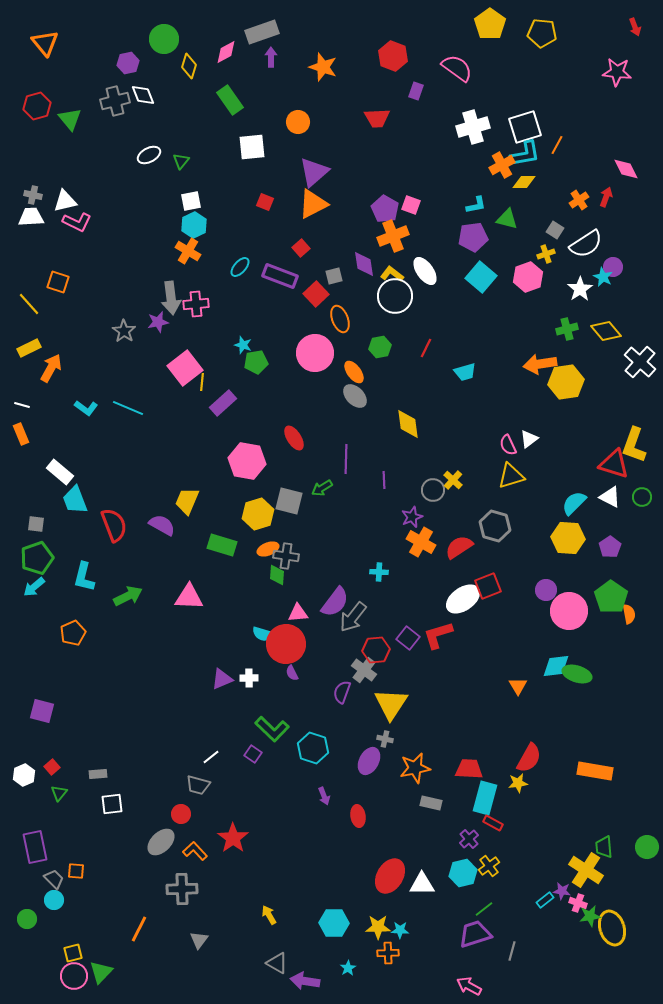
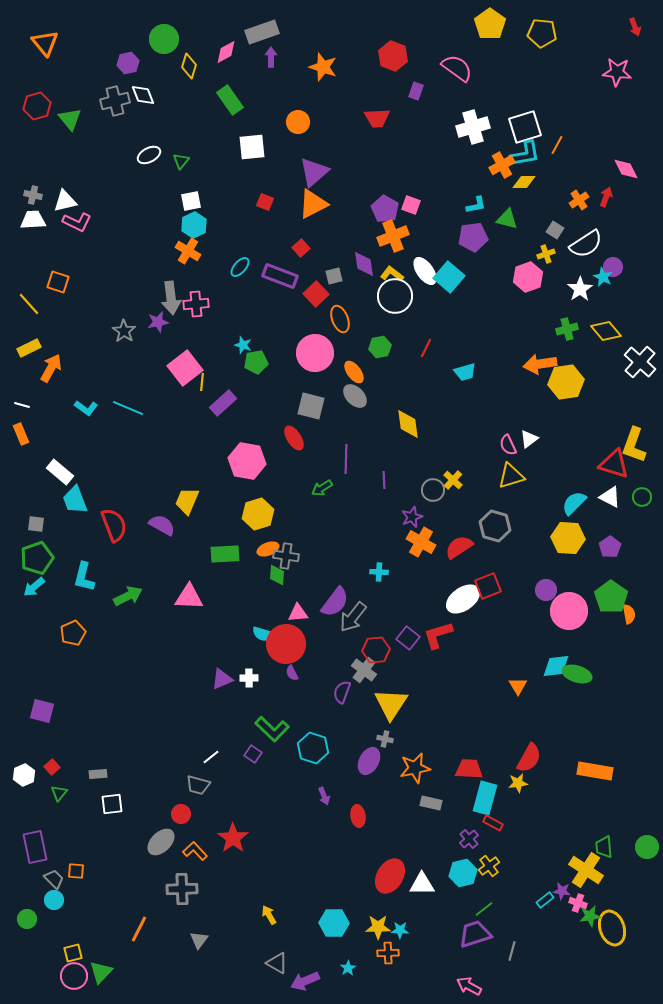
white trapezoid at (31, 217): moved 2 px right, 3 px down
cyan square at (481, 277): moved 32 px left
gray square at (289, 501): moved 22 px right, 95 px up
green rectangle at (222, 545): moved 3 px right, 9 px down; rotated 20 degrees counterclockwise
purple arrow at (305, 981): rotated 32 degrees counterclockwise
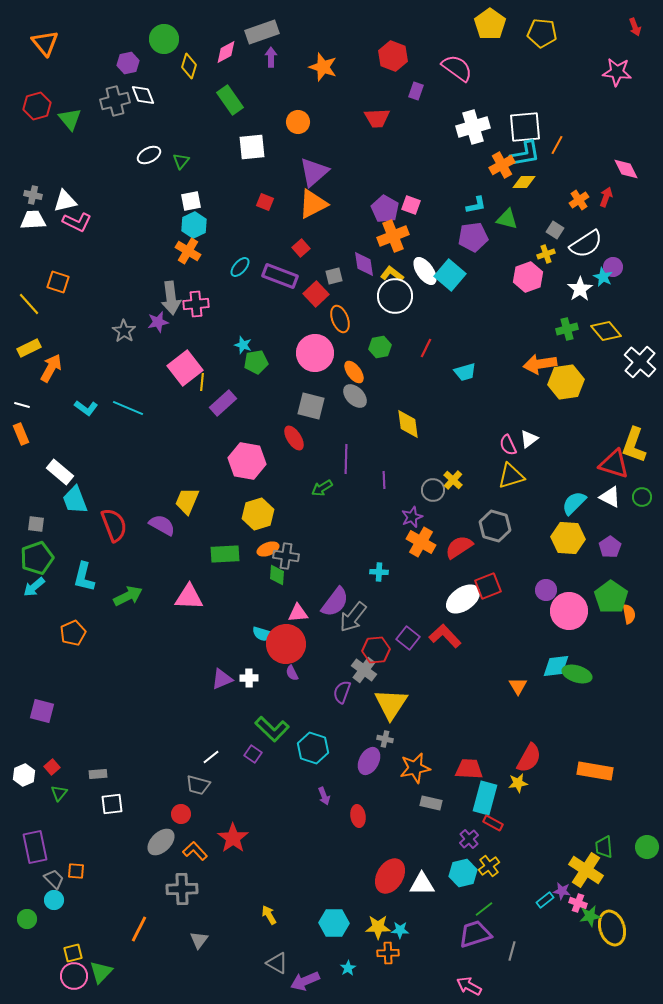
white square at (525, 127): rotated 12 degrees clockwise
cyan square at (449, 277): moved 1 px right, 2 px up
red L-shape at (438, 635): moved 7 px right, 1 px down; rotated 64 degrees clockwise
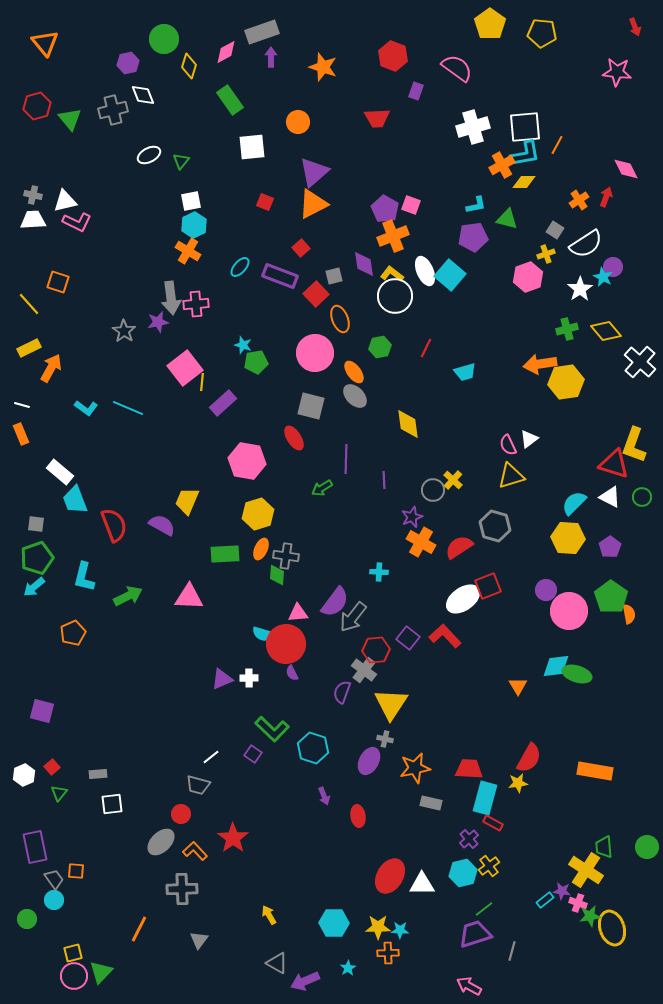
gray cross at (115, 101): moved 2 px left, 9 px down
white ellipse at (425, 271): rotated 12 degrees clockwise
orange ellipse at (268, 549): moved 7 px left; rotated 45 degrees counterclockwise
gray trapezoid at (54, 879): rotated 10 degrees clockwise
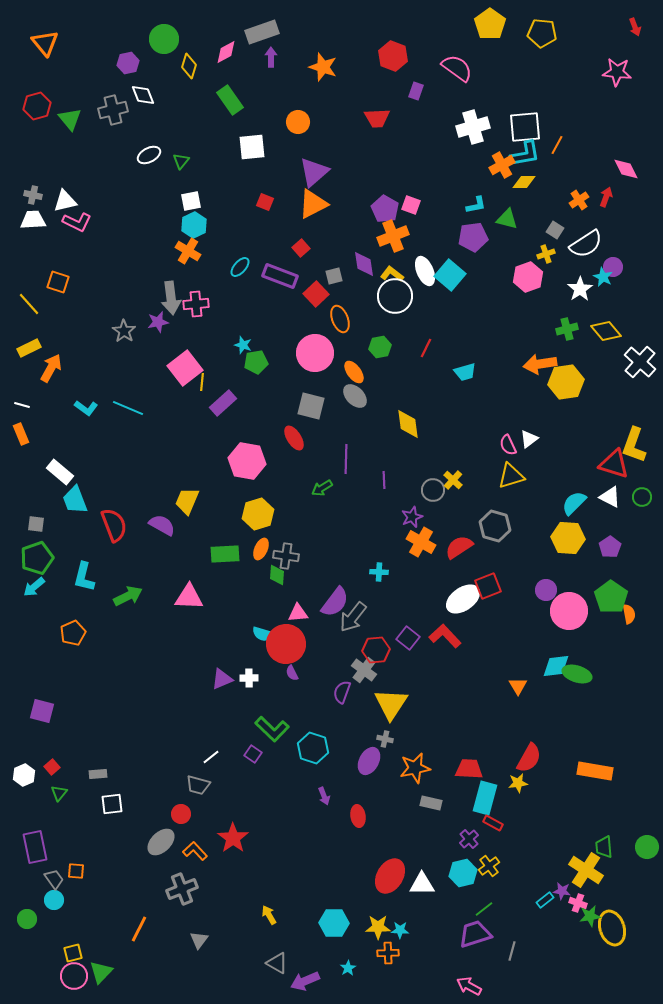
gray cross at (182, 889): rotated 20 degrees counterclockwise
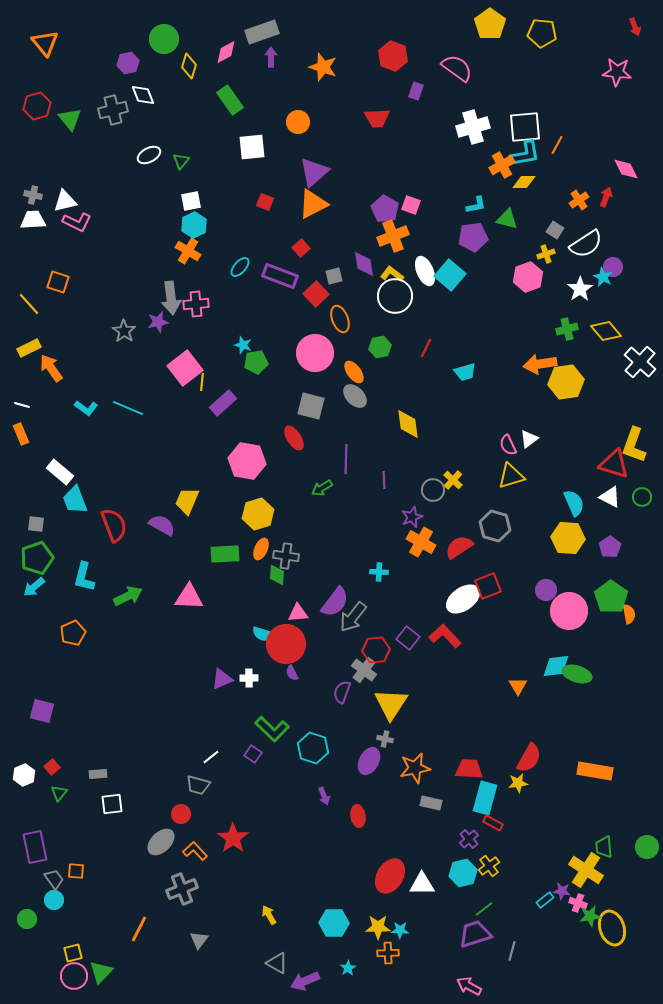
orange arrow at (51, 368): rotated 64 degrees counterclockwise
cyan semicircle at (574, 503): rotated 112 degrees clockwise
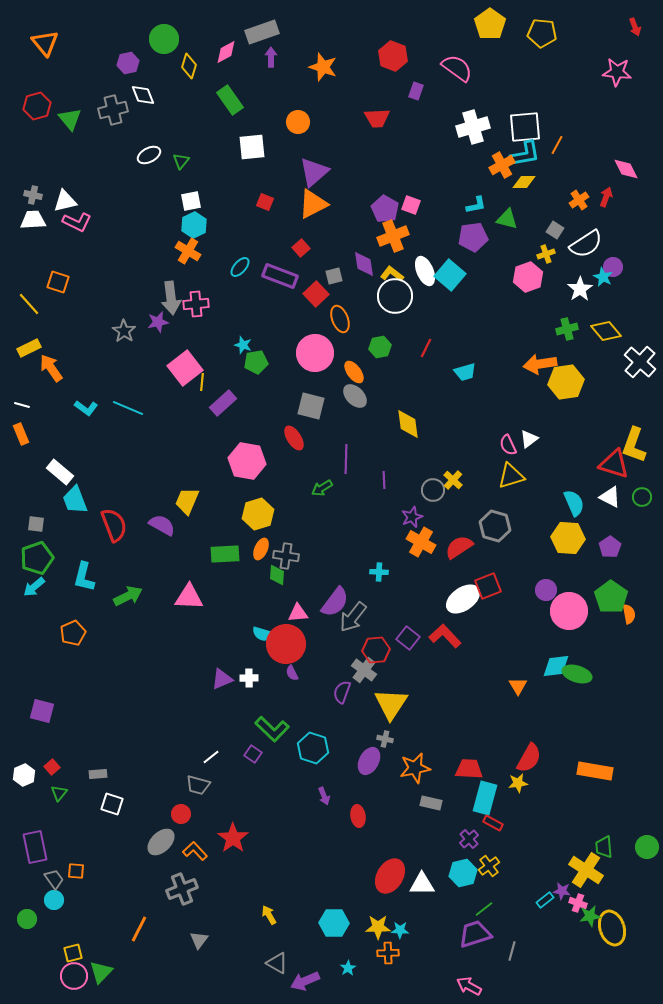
white square at (112, 804): rotated 25 degrees clockwise
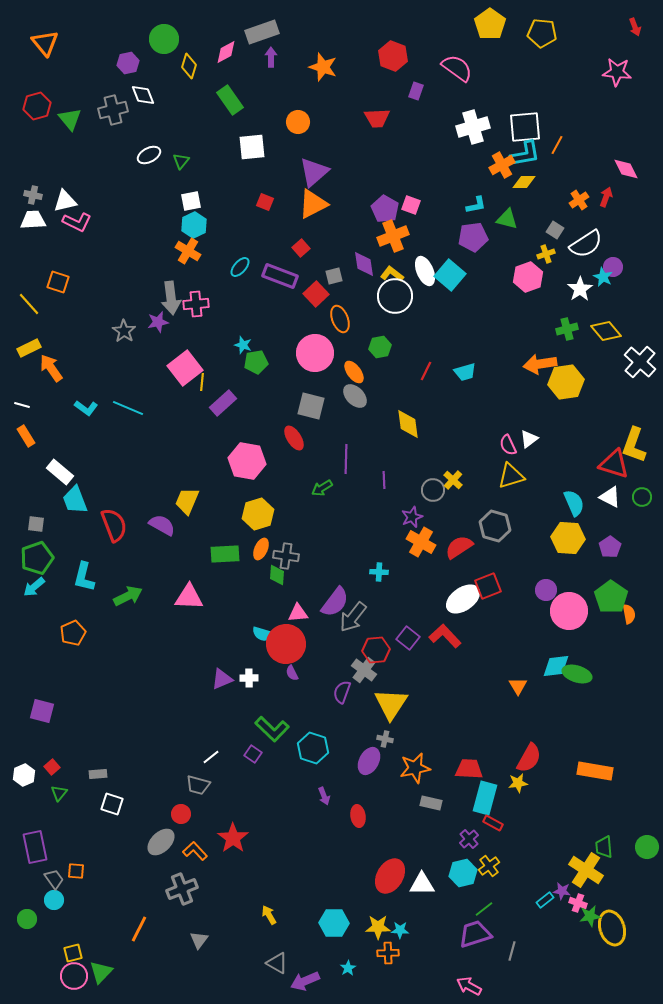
red line at (426, 348): moved 23 px down
orange rectangle at (21, 434): moved 5 px right, 2 px down; rotated 10 degrees counterclockwise
